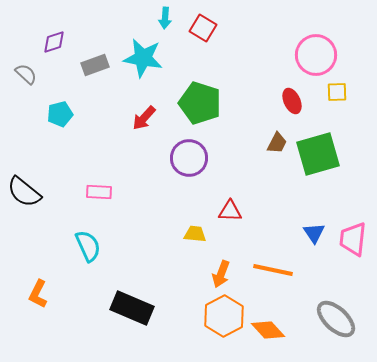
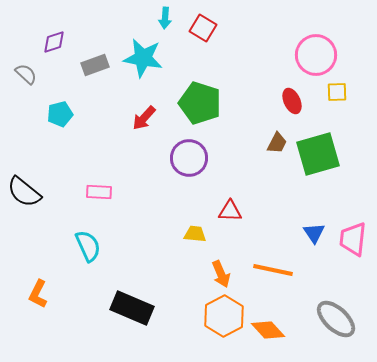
orange arrow: rotated 44 degrees counterclockwise
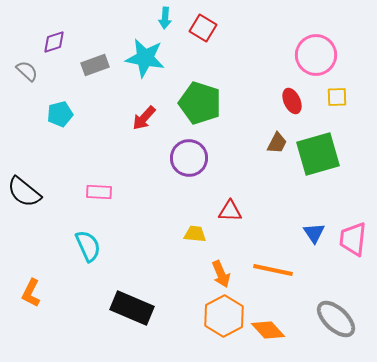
cyan star: moved 2 px right
gray semicircle: moved 1 px right, 3 px up
yellow square: moved 5 px down
orange L-shape: moved 7 px left, 1 px up
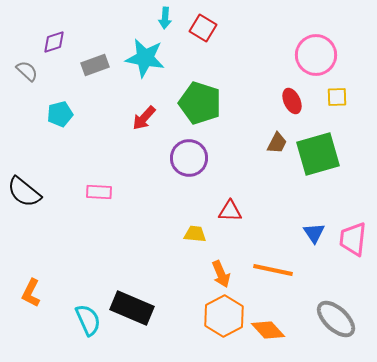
cyan semicircle: moved 74 px down
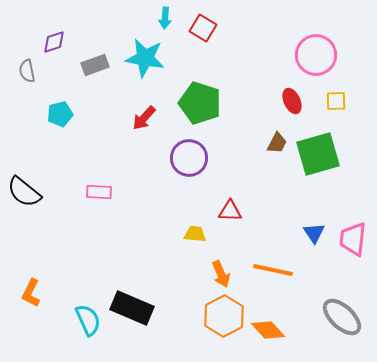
gray semicircle: rotated 145 degrees counterclockwise
yellow square: moved 1 px left, 4 px down
gray ellipse: moved 6 px right, 2 px up
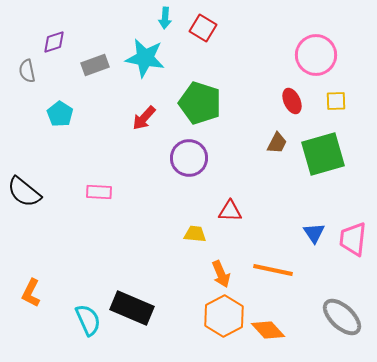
cyan pentagon: rotated 25 degrees counterclockwise
green square: moved 5 px right
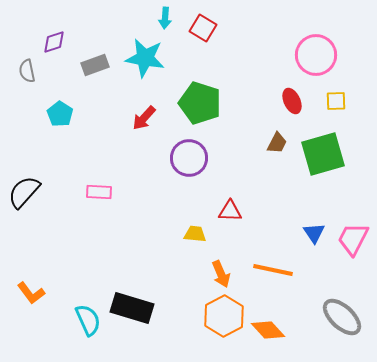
black semicircle: rotated 93 degrees clockwise
pink trapezoid: rotated 21 degrees clockwise
orange L-shape: rotated 64 degrees counterclockwise
black rectangle: rotated 6 degrees counterclockwise
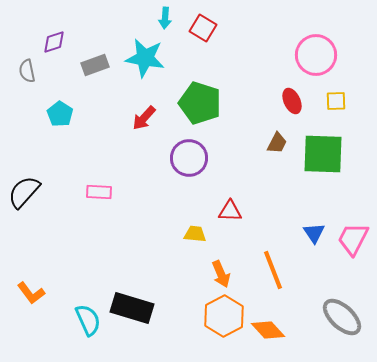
green square: rotated 18 degrees clockwise
orange line: rotated 57 degrees clockwise
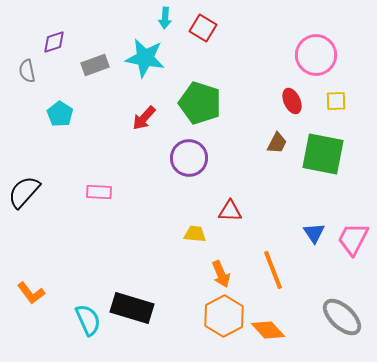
green square: rotated 9 degrees clockwise
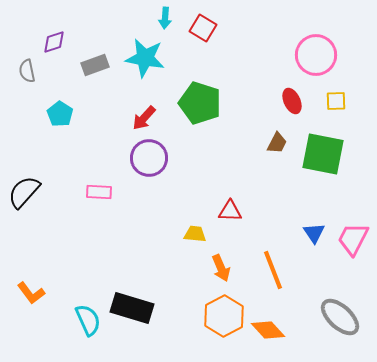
purple circle: moved 40 px left
orange arrow: moved 6 px up
gray ellipse: moved 2 px left
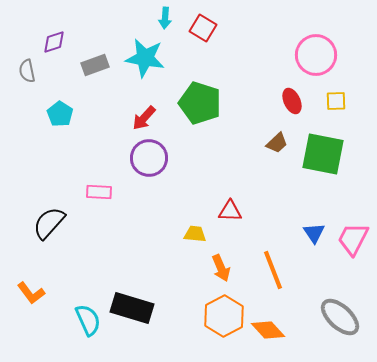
brown trapezoid: rotated 20 degrees clockwise
black semicircle: moved 25 px right, 31 px down
